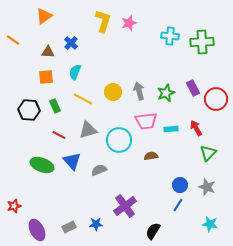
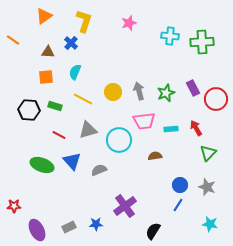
yellow L-shape: moved 19 px left
green rectangle: rotated 48 degrees counterclockwise
pink trapezoid: moved 2 px left
brown semicircle: moved 4 px right
red star: rotated 16 degrees clockwise
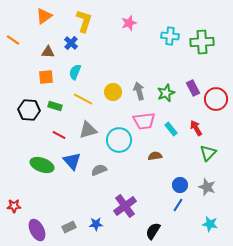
cyan rectangle: rotated 56 degrees clockwise
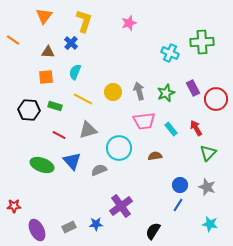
orange triangle: rotated 18 degrees counterclockwise
cyan cross: moved 17 px down; rotated 18 degrees clockwise
cyan circle: moved 8 px down
purple cross: moved 4 px left
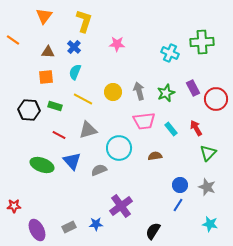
pink star: moved 12 px left, 21 px down; rotated 21 degrees clockwise
blue cross: moved 3 px right, 4 px down
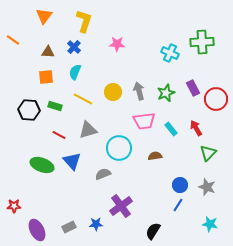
gray semicircle: moved 4 px right, 4 px down
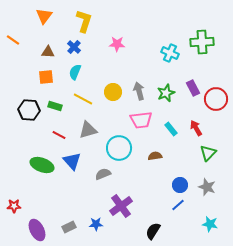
pink trapezoid: moved 3 px left, 1 px up
blue line: rotated 16 degrees clockwise
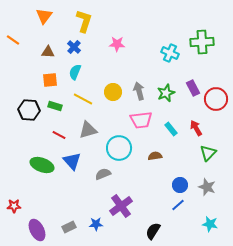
orange square: moved 4 px right, 3 px down
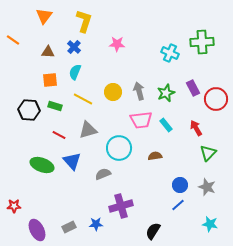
cyan rectangle: moved 5 px left, 4 px up
purple cross: rotated 20 degrees clockwise
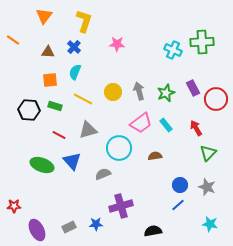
cyan cross: moved 3 px right, 3 px up
pink trapezoid: moved 3 px down; rotated 30 degrees counterclockwise
black semicircle: rotated 48 degrees clockwise
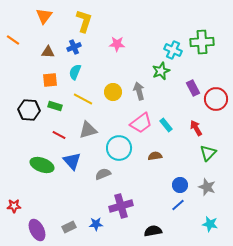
blue cross: rotated 24 degrees clockwise
green star: moved 5 px left, 22 px up
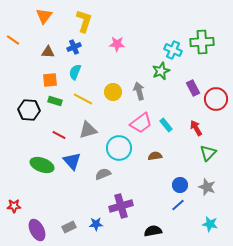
green rectangle: moved 5 px up
